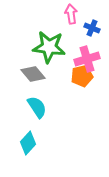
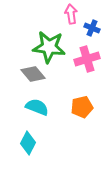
orange pentagon: moved 31 px down
cyan semicircle: rotated 35 degrees counterclockwise
cyan diamond: rotated 15 degrees counterclockwise
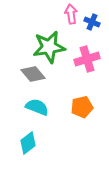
blue cross: moved 6 px up
green star: rotated 16 degrees counterclockwise
cyan diamond: rotated 25 degrees clockwise
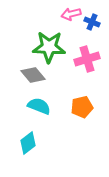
pink arrow: rotated 96 degrees counterclockwise
green star: rotated 12 degrees clockwise
gray diamond: moved 1 px down
cyan semicircle: moved 2 px right, 1 px up
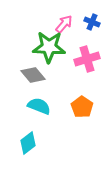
pink arrow: moved 7 px left, 10 px down; rotated 144 degrees clockwise
orange pentagon: rotated 25 degrees counterclockwise
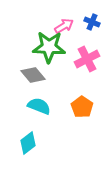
pink arrow: moved 2 px down; rotated 18 degrees clockwise
pink cross: rotated 10 degrees counterclockwise
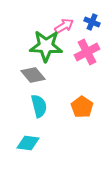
green star: moved 3 px left, 1 px up
pink cross: moved 7 px up
cyan semicircle: rotated 55 degrees clockwise
cyan diamond: rotated 45 degrees clockwise
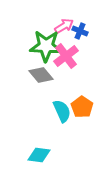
blue cross: moved 12 px left, 9 px down
pink cross: moved 21 px left, 4 px down; rotated 10 degrees counterclockwise
gray diamond: moved 8 px right
cyan semicircle: moved 23 px right, 5 px down; rotated 10 degrees counterclockwise
cyan diamond: moved 11 px right, 12 px down
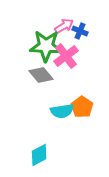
cyan semicircle: rotated 105 degrees clockwise
cyan diamond: rotated 35 degrees counterclockwise
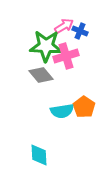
pink cross: rotated 20 degrees clockwise
orange pentagon: moved 2 px right
cyan diamond: rotated 65 degrees counterclockwise
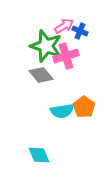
green star: rotated 16 degrees clockwise
cyan diamond: rotated 20 degrees counterclockwise
